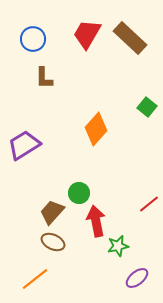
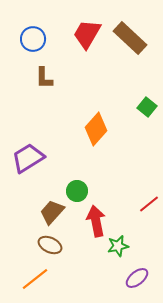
purple trapezoid: moved 4 px right, 13 px down
green circle: moved 2 px left, 2 px up
brown ellipse: moved 3 px left, 3 px down
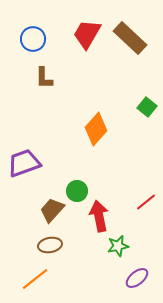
purple trapezoid: moved 4 px left, 5 px down; rotated 12 degrees clockwise
red line: moved 3 px left, 2 px up
brown trapezoid: moved 2 px up
red arrow: moved 3 px right, 5 px up
brown ellipse: rotated 35 degrees counterclockwise
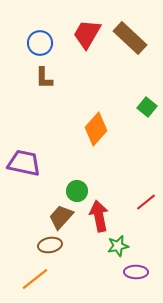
blue circle: moved 7 px right, 4 px down
purple trapezoid: rotated 32 degrees clockwise
brown trapezoid: moved 9 px right, 7 px down
purple ellipse: moved 1 px left, 6 px up; rotated 40 degrees clockwise
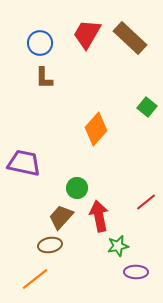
green circle: moved 3 px up
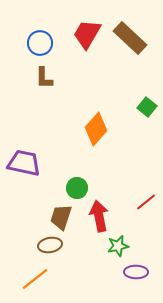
brown trapezoid: rotated 24 degrees counterclockwise
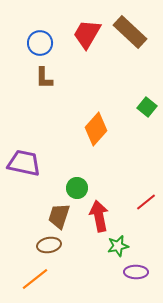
brown rectangle: moved 6 px up
brown trapezoid: moved 2 px left, 1 px up
brown ellipse: moved 1 px left
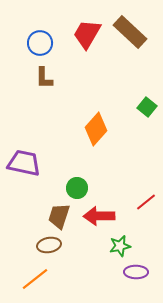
red arrow: rotated 80 degrees counterclockwise
green star: moved 2 px right
